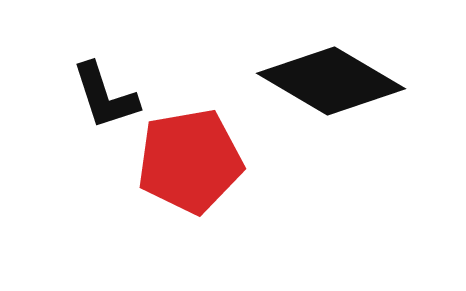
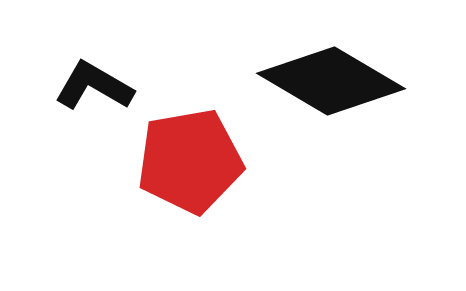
black L-shape: moved 11 px left, 10 px up; rotated 138 degrees clockwise
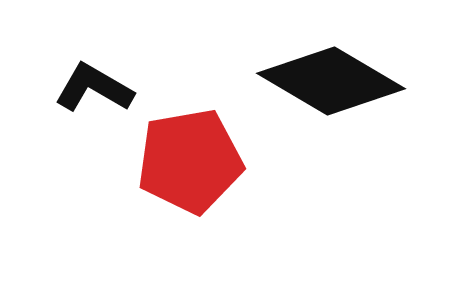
black L-shape: moved 2 px down
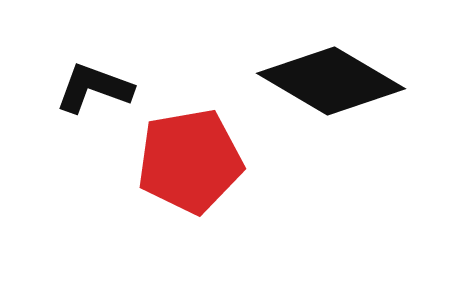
black L-shape: rotated 10 degrees counterclockwise
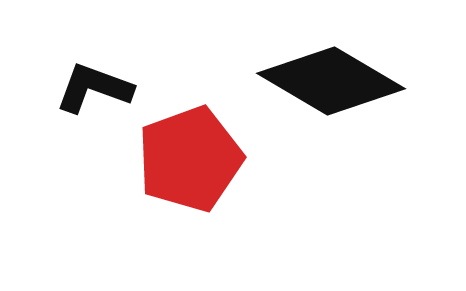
red pentagon: moved 2 px up; rotated 10 degrees counterclockwise
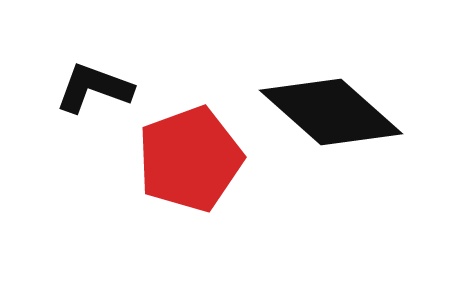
black diamond: moved 31 px down; rotated 11 degrees clockwise
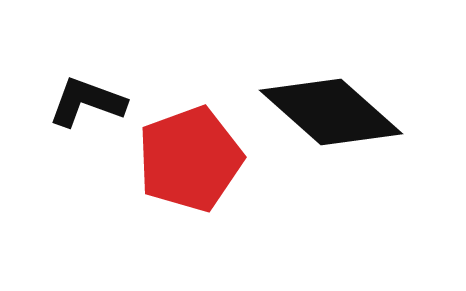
black L-shape: moved 7 px left, 14 px down
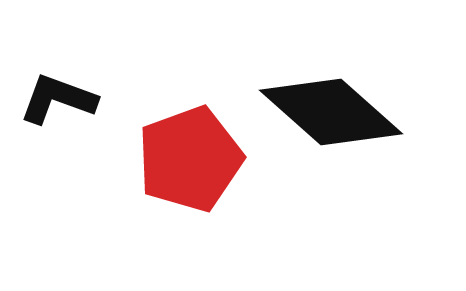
black L-shape: moved 29 px left, 3 px up
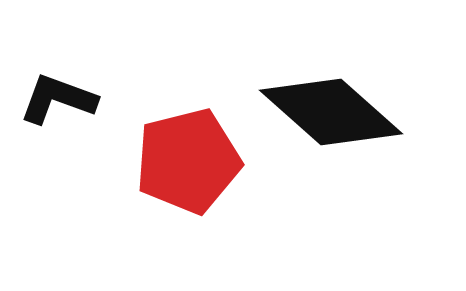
red pentagon: moved 2 px left, 2 px down; rotated 6 degrees clockwise
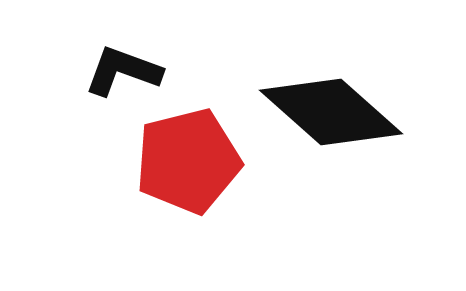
black L-shape: moved 65 px right, 28 px up
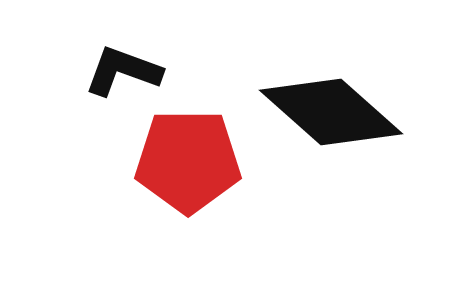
red pentagon: rotated 14 degrees clockwise
